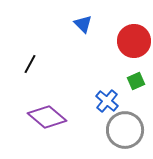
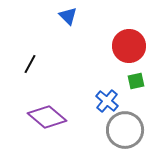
blue triangle: moved 15 px left, 8 px up
red circle: moved 5 px left, 5 px down
green square: rotated 12 degrees clockwise
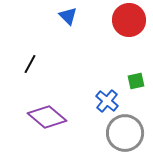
red circle: moved 26 px up
gray circle: moved 3 px down
